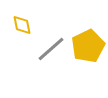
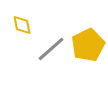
yellow pentagon: moved 1 px up
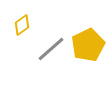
yellow diamond: rotated 65 degrees clockwise
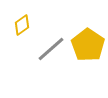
yellow pentagon: rotated 12 degrees counterclockwise
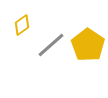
gray line: moved 4 px up
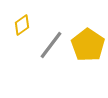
gray line: rotated 12 degrees counterclockwise
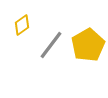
yellow pentagon: rotated 8 degrees clockwise
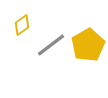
gray line: rotated 16 degrees clockwise
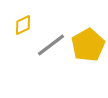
yellow diamond: moved 1 px right; rotated 10 degrees clockwise
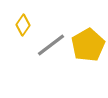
yellow diamond: rotated 30 degrees counterclockwise
